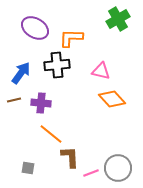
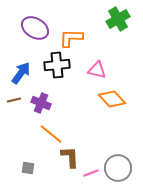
pink triangle: moved 4 px left, 1 px up
purple cross: rotated 18 degrees clockwise
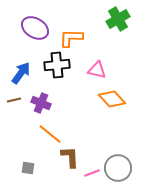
orange line: moved 1 px left
pink line: moved 1 px right
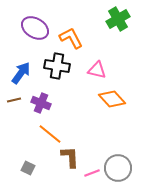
orange L-shape: rotated 60 degrees clockwise
black cross: moved 1 px down; rotated 15 degrees clockwise
gray square: rotated 16 degrees clockwise
